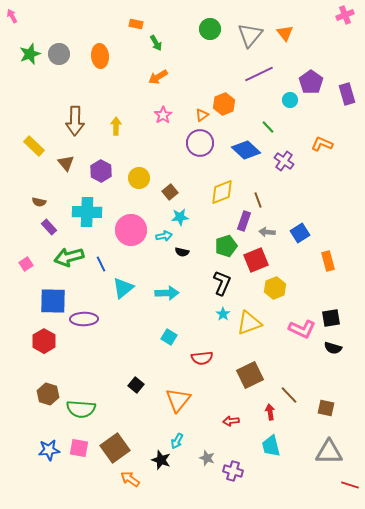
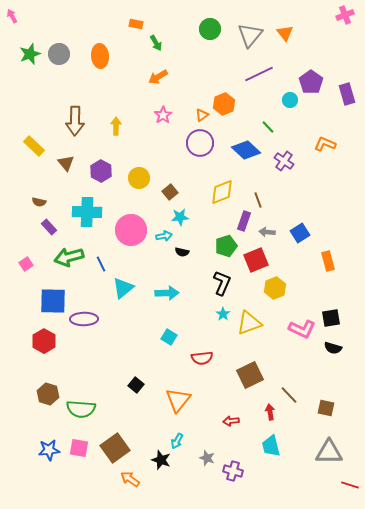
orange L-shape at (322, 144): moved 3 px right
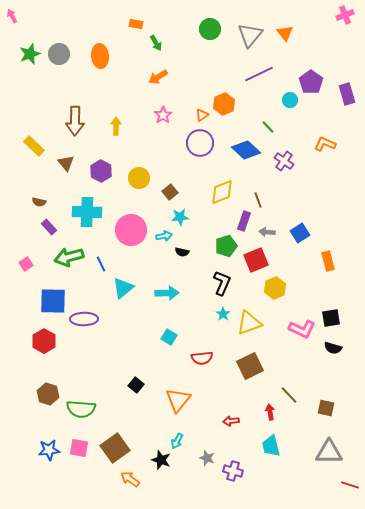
brown square at (250, 375): moved 9 px up
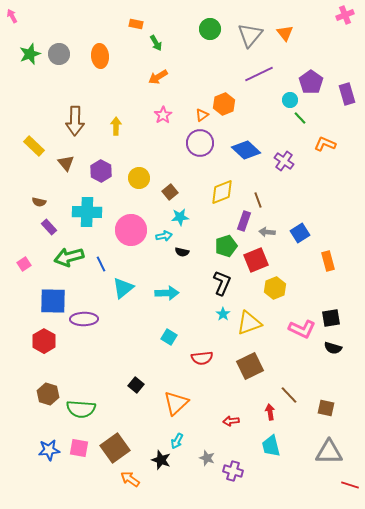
green line at (268, 127): moved 32 px right, 9 px up
pink square at (26, 264): moved 2 px left
orange triangle at (178, 400): moved 2 px left, 3 px down; rotated 8 degrees clockwise
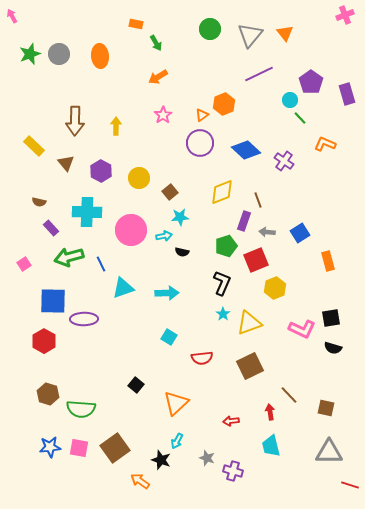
purple rectangle at (49, 227): moved 2 px right, 1 px down
cyan triangle at (123, 288): rotated 20 degrees clockwise
blue star at (49, 450): moved 1 px right, 3 px up
orange arrow at (130, 479): moved 10 px right, 2 px down
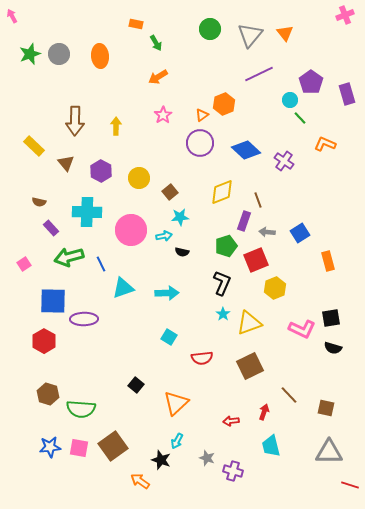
red arrow at (270, 412): moved 6 px left; rotated 28 degrees clockwise
brown square at (115, 448): moved 2 px left, 2 px up
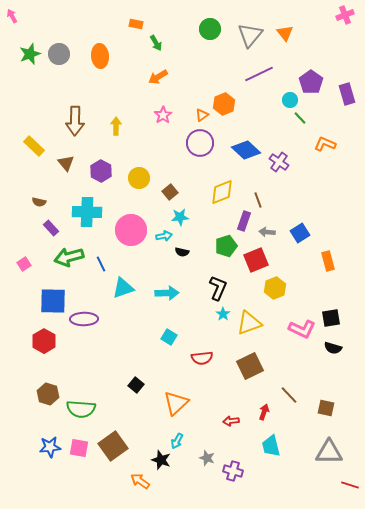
purple cross at (284, 161): moved 5 px left, 1 px down
black L-shape at (222, 283): moved 4 px left, 5 px down
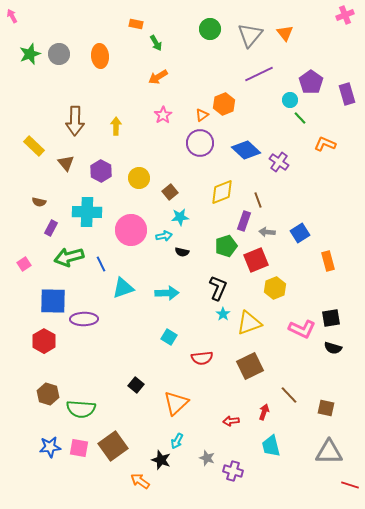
purple rectangle at (51, 228): rotated 70 degrees clockwise
